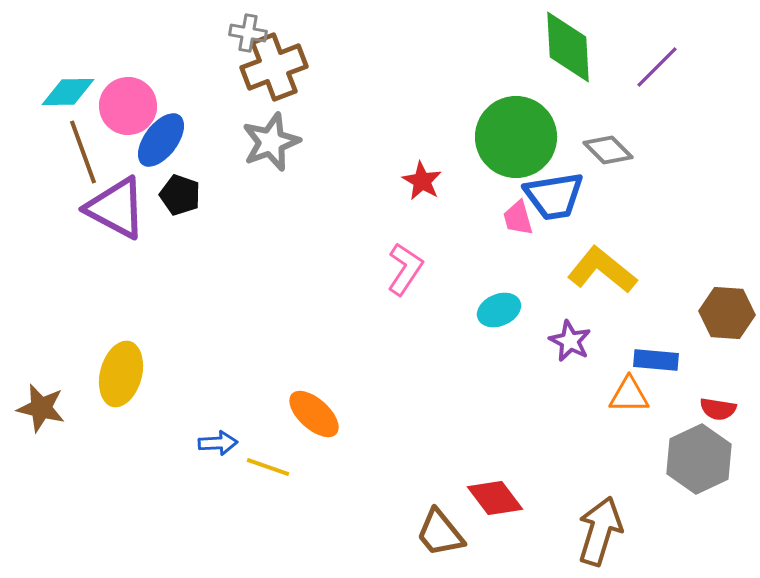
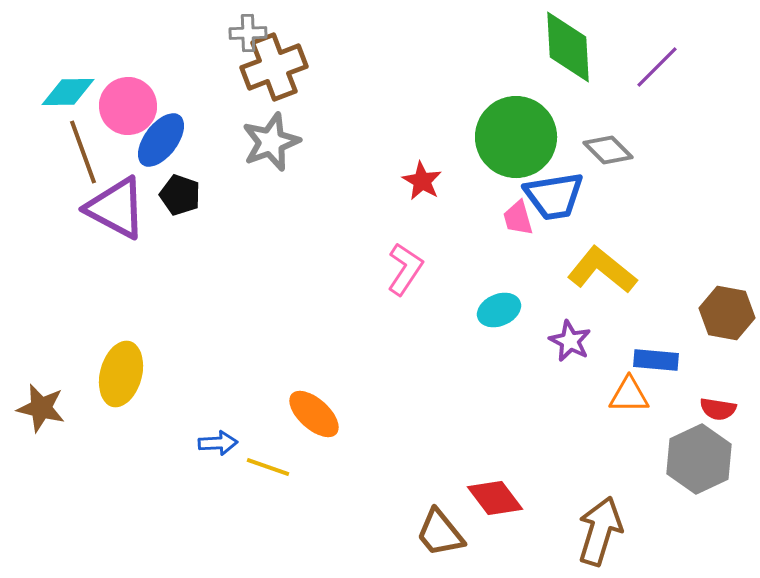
gray cross: rotated 12 degrees counterclockwise
brown hexagon: rotated 6 degrees clockwise
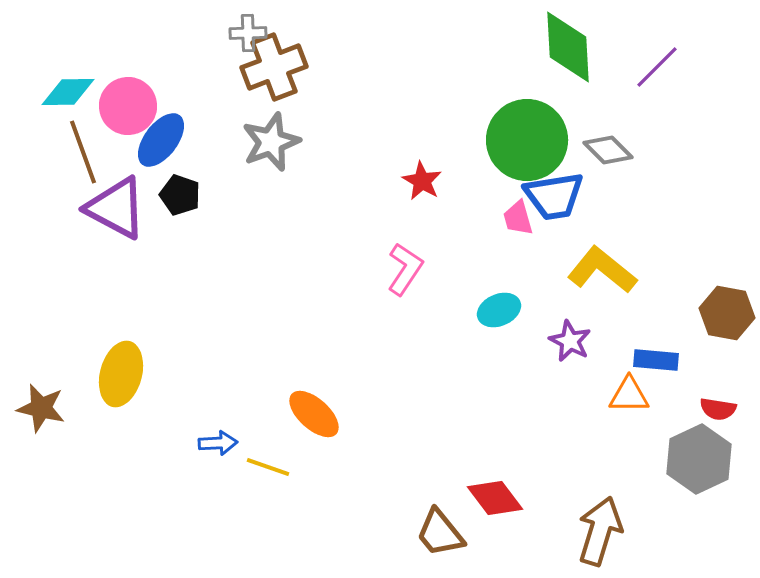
green circle: moved 11 px right, 3 px down
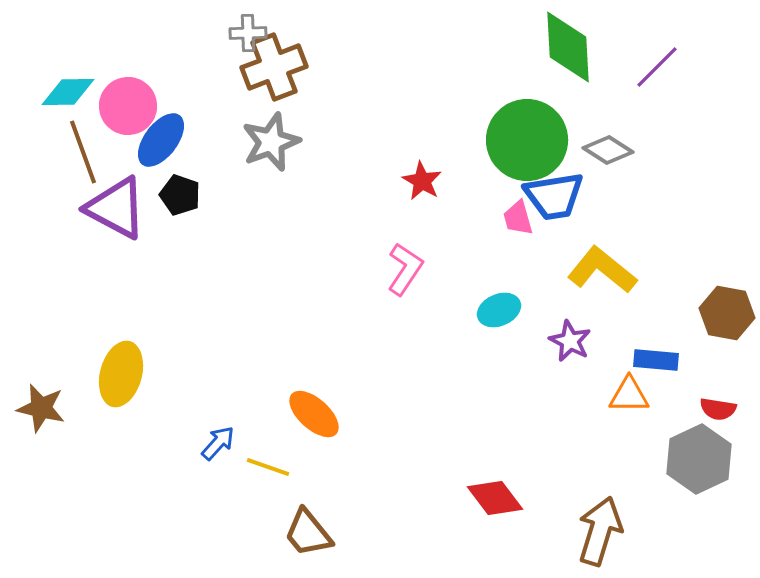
gray diamond: rotated 12 degrees counterclockwise
blue arrow: rotated 45 degrees counterclockwise
brown trapezoid: moved 132 px left
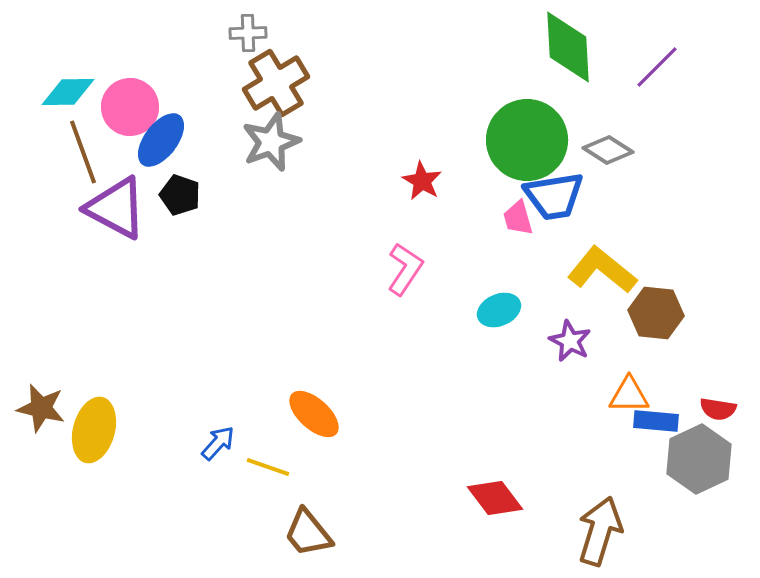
brown cross: moved 2 px right, 16 px down; rotated 10 degrees counterclockwise
pink circle: moved 2 px right, 1 px down
brown hexagon: moved 71 px left; rotated 4 degrees counterclockwise
blue rectangle: moved 61 px down
yellow ellipse: moved 27 px left, 56 px down
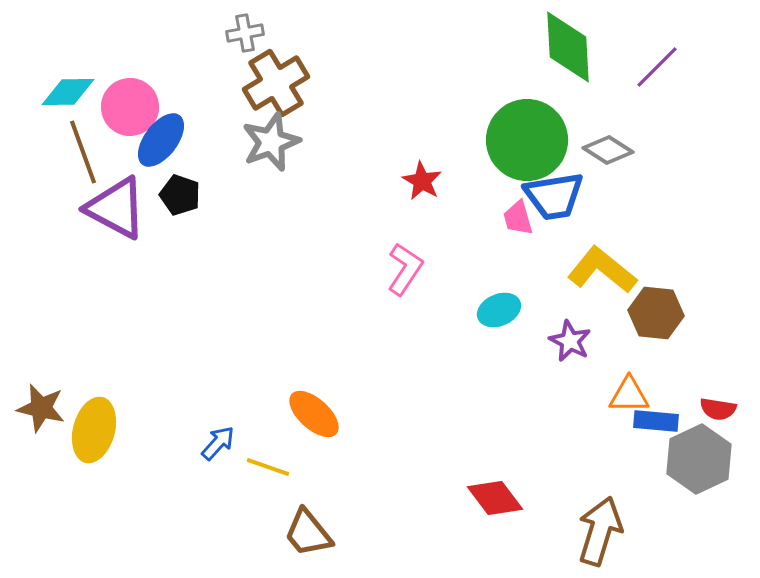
gray cross: moved 3 px left; rotated 9 degrees counterclockwise
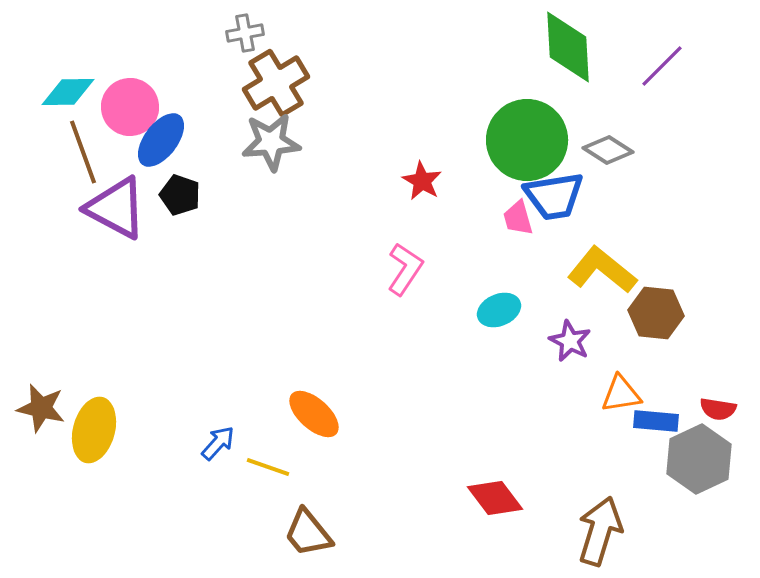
purple line: moved 5 px right, 1 px up
gray star: rotated 16 degrees clockwise
orange triangle: moved 8 px left, 1 px up; rotated 9 degrees counterclockwise
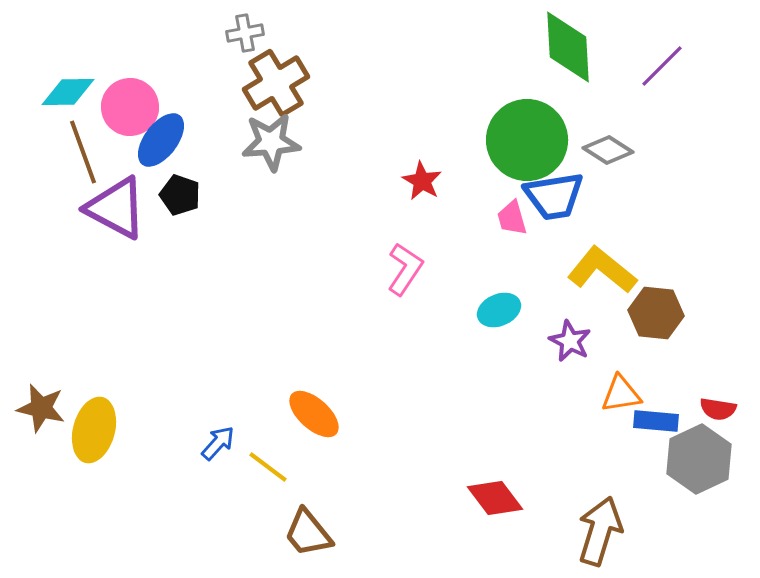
pink trapezoid: moved 6 px left
yellow line: rotated 18 degrees clockwise
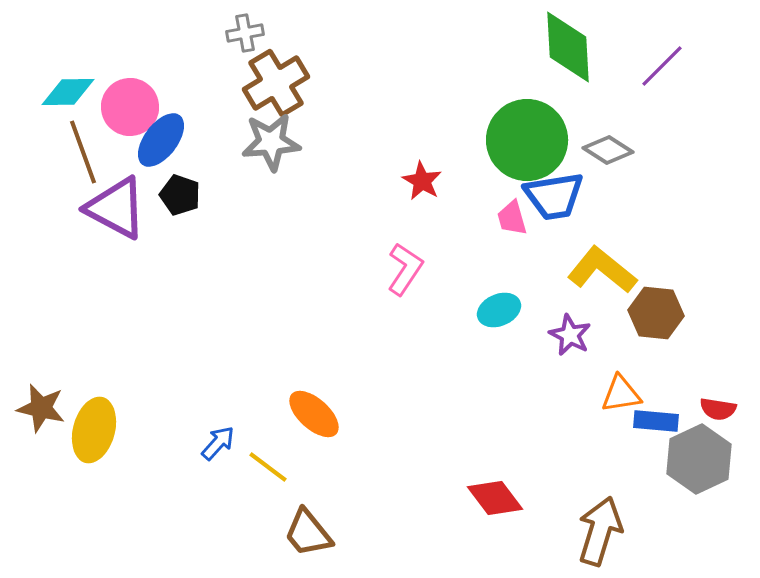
purple star: moved 6 px up
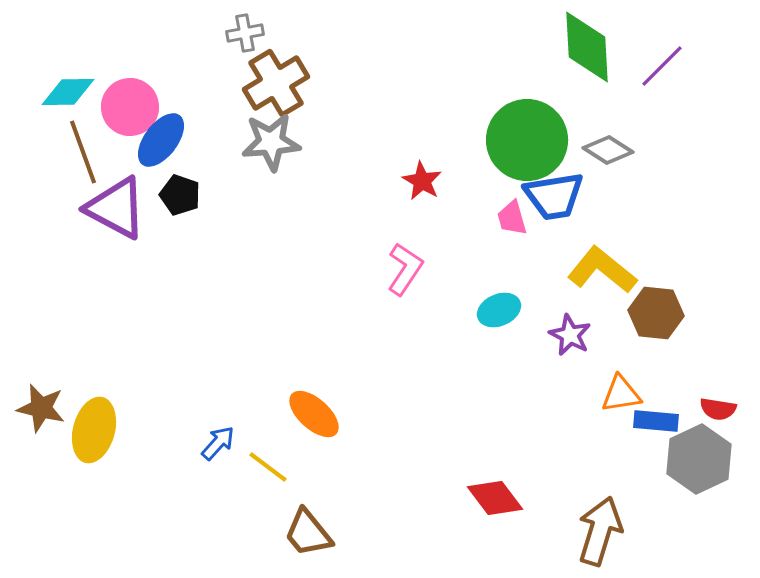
green diamond: moved 19 px right
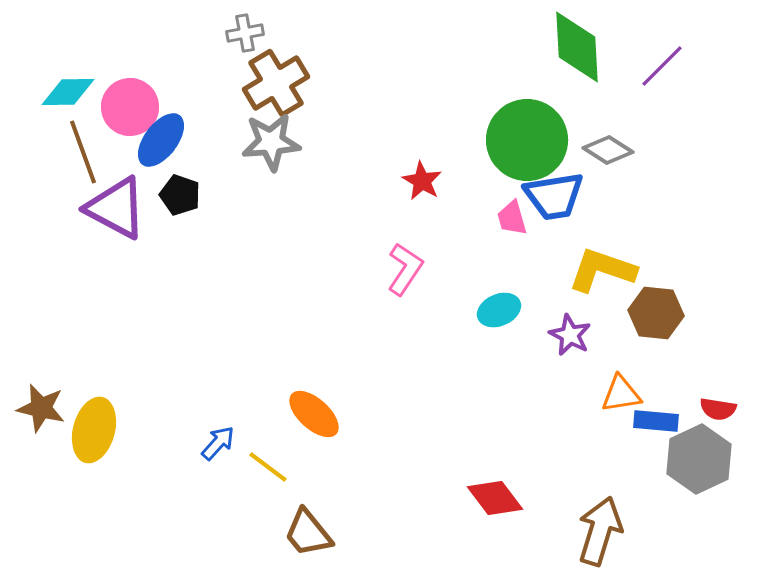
green diamond: moved 10 px left
yellow L-shape: rotated 20 degrees counterclockwise
